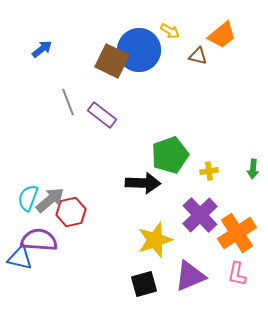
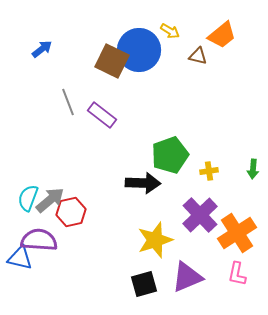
purple triangle: moved 3 px left, 1 px down
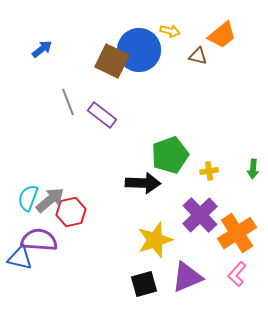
yellow arrow: rotated 18 degrees counterclockwise
pink L-shape: rotated 30 degrees clockwise
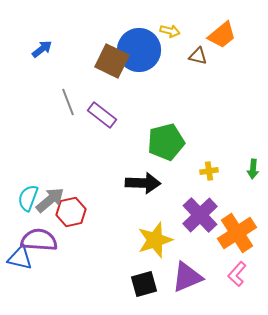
green pentagon: moved 4 px left, 13 px up; rotated 6 degrees clockwise
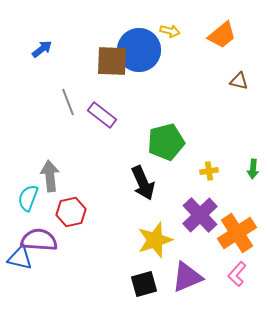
brown triangle: moved 41 px right, 25 px down
brown square: rotated 24 degrees counterclockwise
black arrow: rotated 64 degrees clockwise
gray arrow: moved 24 px up; rotated 56 degrees counterclockwise
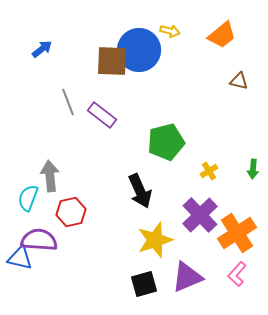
yellow cross: rotated 24 degrees counterclockwise
black arrow: moved 3 px left, 8 px down
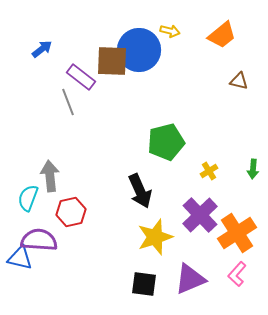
purple rectangle: moved 21 px left, 38 px up
yellow star: moved 3 px up
purple triangle: moved 3 px right, 2 px down
black square: rotated 24 degrees clockwise
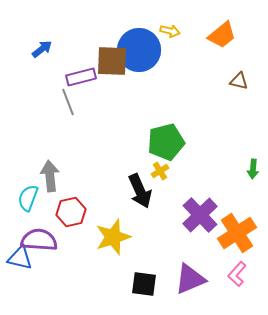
purple rectangle: rotated 52 degrees counterclockwise
yellow cross: moved 49 px left
yellow star: moved 42 px left
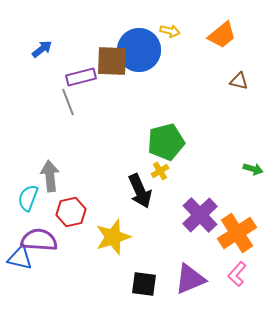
green arrow: rotated 78 degrees counterclockwise
